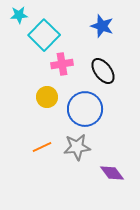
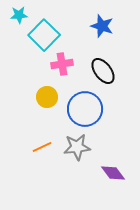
purple diamond: moved 1 px right
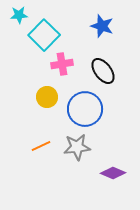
orange line: moved 1 px left, 1 px up
purple diamond: rotated 30 degrees counterclockwise
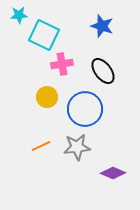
cyan square: rotated 20 degrees counterclockwise
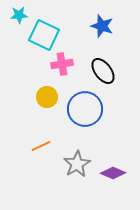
gray star: moved 17 px down; rotated 24 degrees counterclockwise
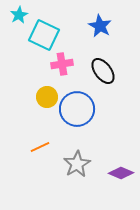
cyan star: rotated 24 degrees counterclockwise
blue star: moved 2 px left; rotated 10 degrees clockwise
blue circle: moved 8 px left
orange line: moved 1 px left, 1 px down
purple diamond: moved 8 px right
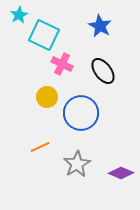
pink cross: rotated 35 degrees clockwise
blue circle: moved 4 px right, 4 px down
